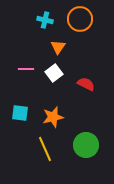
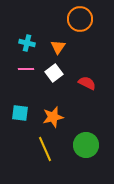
cyan cross: moved 18 px left, 23 px down
red semicircle: moved 1 px right, 1 px up
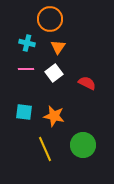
orange circle: moved 30 px left
cyan square: moved 4 px right, 1 px up
orange star: moved 1 px right, 1 px up; rotated 25 degrees clockwise
green circle: moved 3 px left
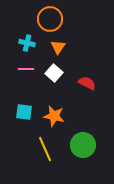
white square: rotated 12 degrees counterclockwise
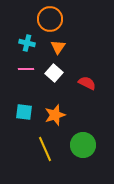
orange star: moved 1 px right, 1 px up; rotated 30 degrees counterclockwise
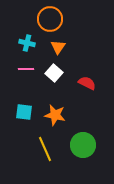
orange star: rotated 30 degrees clockwise
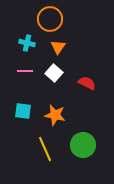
pink line: moved 1 px left, 2 px down
cyan square: moved 1 px left, 1 px up
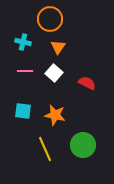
cyan cross: moved 4 px left, 1 px up
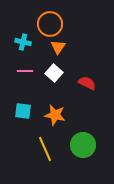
orange circle: moved 5 px down
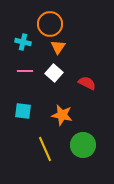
orange star: moved 7 px right
